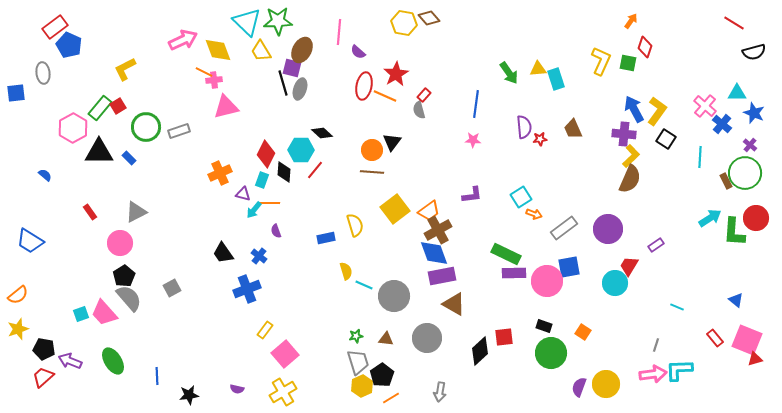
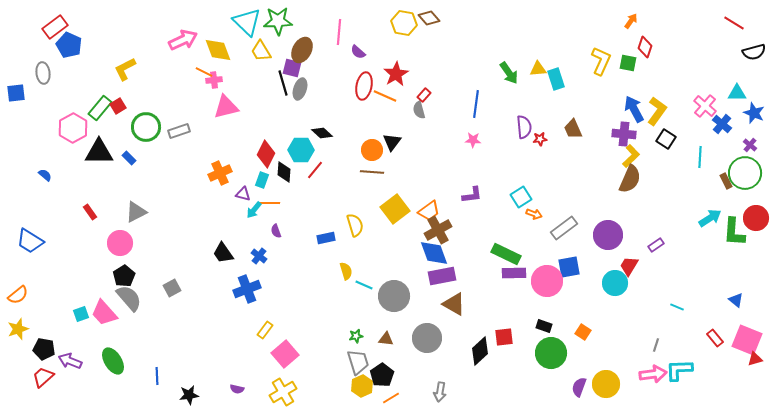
purple circle at (608, 229): moved 6 px down
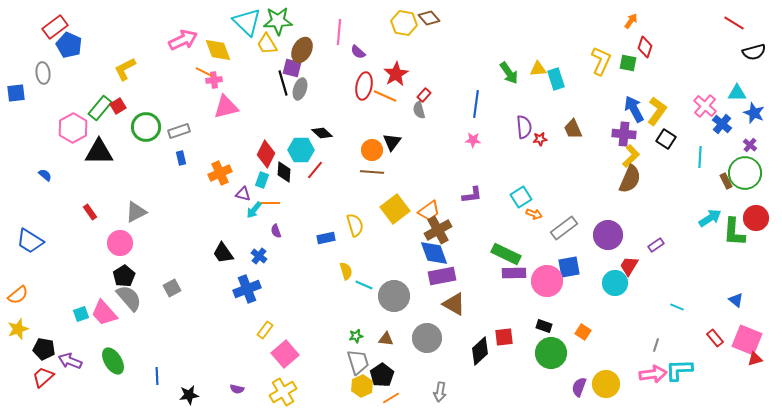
yellow trapezoid at (261, 51): moved 6 px right, 7 px up
blue rectangle at (129, 158): moved 52 px right; rotated 32 degrees clockwise
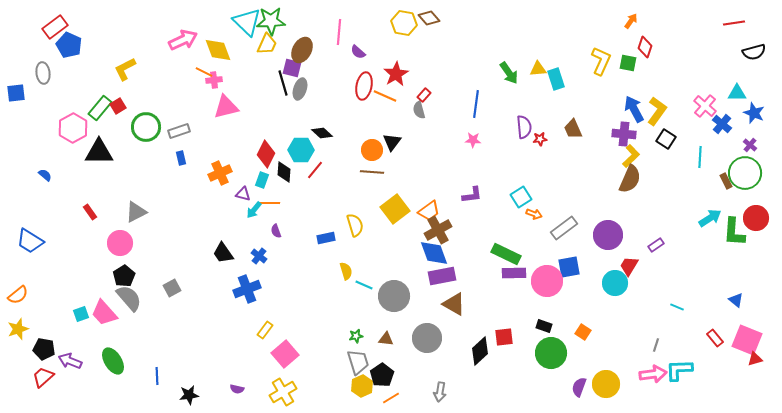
green star at (278, 21): moved 7 px left
red line at (734, 23): rotated 40 degrees counterclockwise
yellow trapezoid at (267, 44): rotated 125 degrees counterclockwise
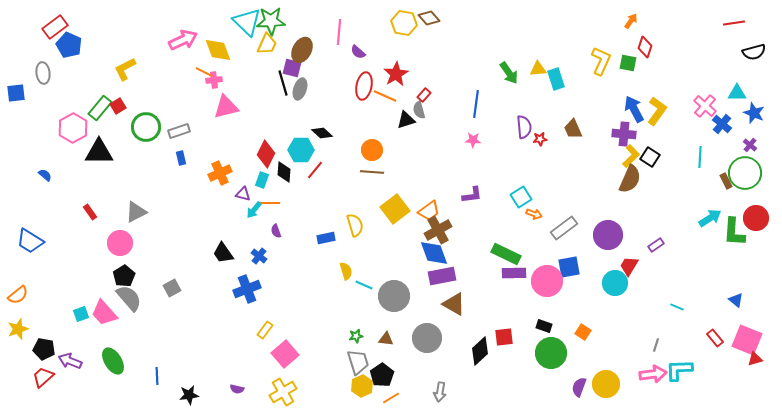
black square at (666, 139): moved 16 px left, 18 px down
black triangle at (392, 142): moved 14 px right, 22 px up; rotated 36 degrees clockwise
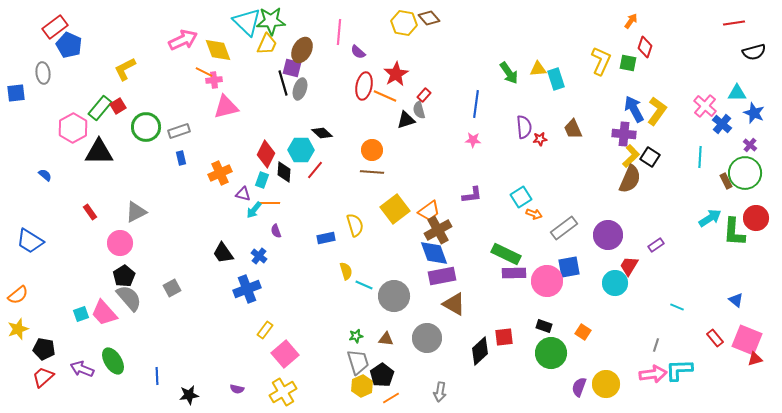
purple arrow at (70, 361): moved 12 px right, 8 px down
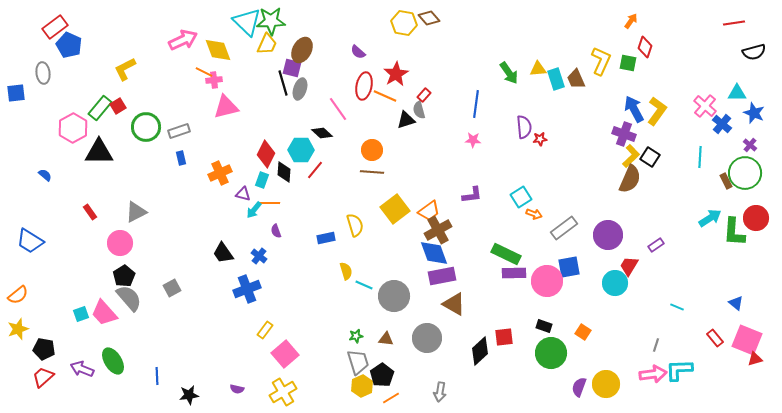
pink line at (339, 32): moved 1 px left, 77 px down; rotated 40 degrees counterclockwise
brown trapezoid at (573, 129): moved 3 px right, 50 px up
purple cross at (624, 134): rotated 15 degrees clockwise
blue triangle at (736, 300): moved 3 px down
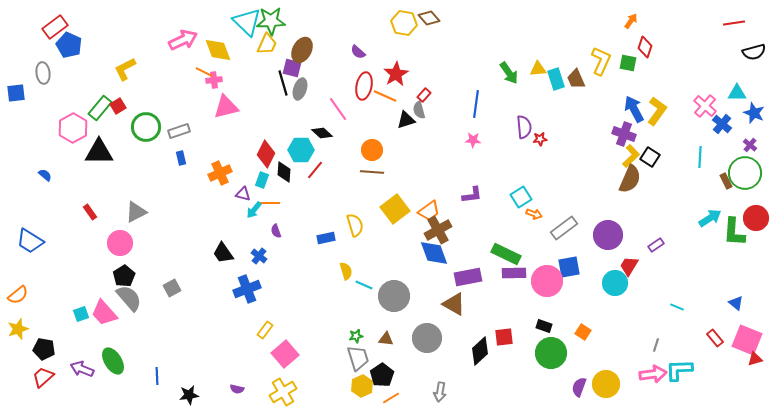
purple rectangle at (442, 276): moved 26 px right, 1 px down
gray trapezoid at (358, 362): moved 4 px up
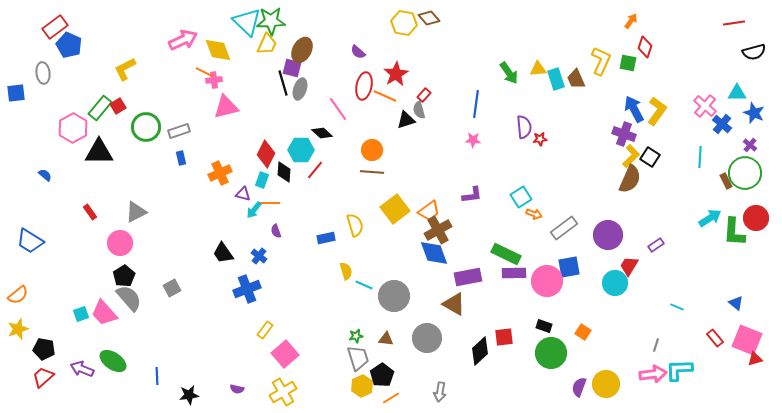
green ellipse at (113, 361): rotated 24 degrees counterclockwise
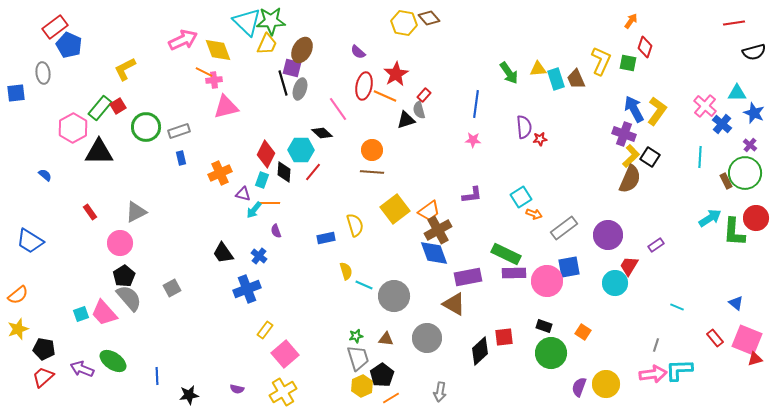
red line at (315, 170): moved 2 px left, 2 px down
